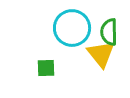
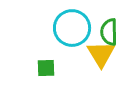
yellow triangle: rotated 8 degrees clockwise
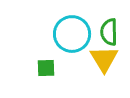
cyan circle: moved 6 px down
yellow triangle: moved 3 px right, 5 px down
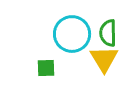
green semicircle: moved 1 px left, 1 px down
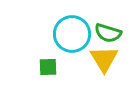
green semicircle: rotated 72 degrees counterclockwise
green square: moved 2 px right, 1 px up
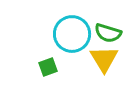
green square: rotated 18 degrees counterclockwise
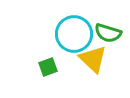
cyan circle: moved 2 px right
yellow triangle: moved 11 px left; rotated 16 degrees counterclockwise
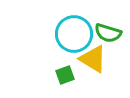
yellow triangle: rotated 12 degrees counterclockwise
green square: moved 17 px right, 8 px down
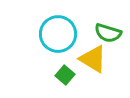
cyan circle: moved 16 px left
green square: rotated 30 degrees counterclockwise
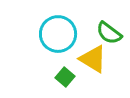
green semicircle: moved 1 px right; rotated 20 degrees clockwise
green square: moved 2 px down
